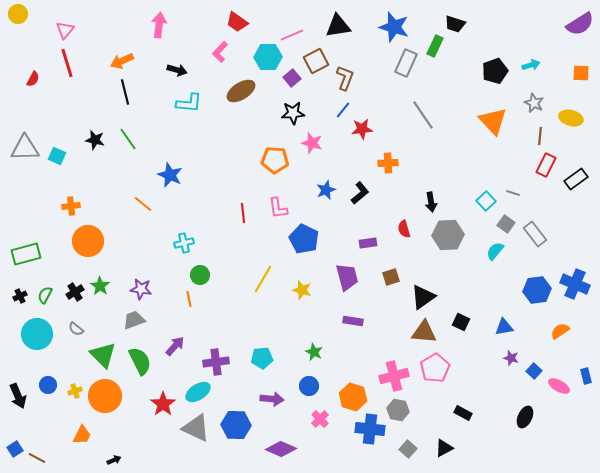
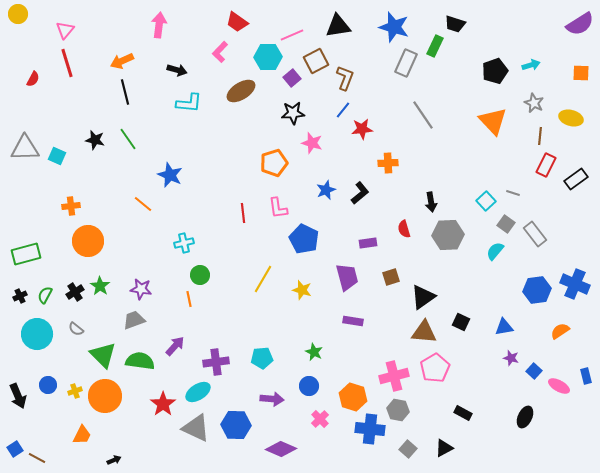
orange pentagon at (275, 160): moved 1 px left, 3 px down; rotated 20 degrees counterclockwise
green semicircle at (140, 361): rotated 56 degrees counterclockwise
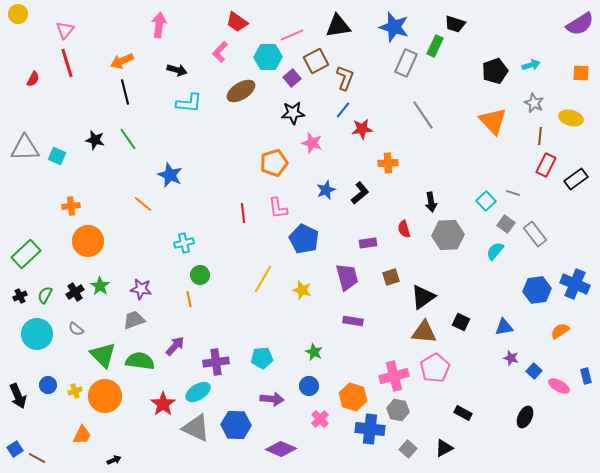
green rectangle at (26, 254): rotated 28 degrees counterclockwise
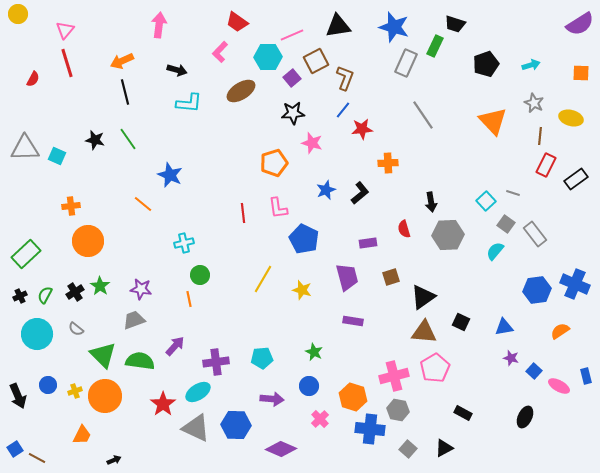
black pentagon at (495, 71): moved 9 px left, 7 px up
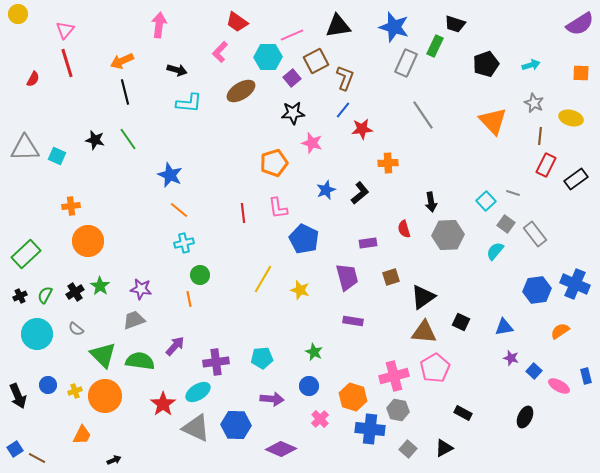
orange line at (143, 204): moved 36 px right, 6 px down
yellow star at (302, 290): moved 2 px left
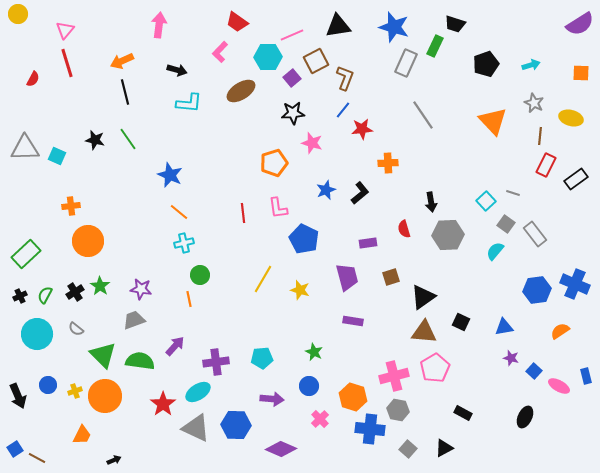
orange line at (179, 210): moved 2 px down
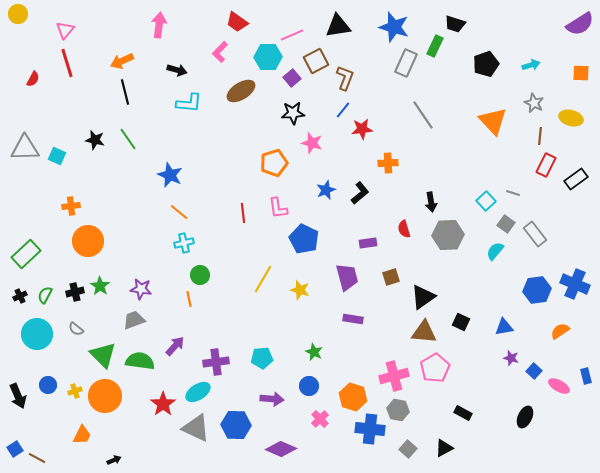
black cross at (75, 292): rotated 18 degrees clockwise
purple rectangle at (353, 321): moved 2 px up
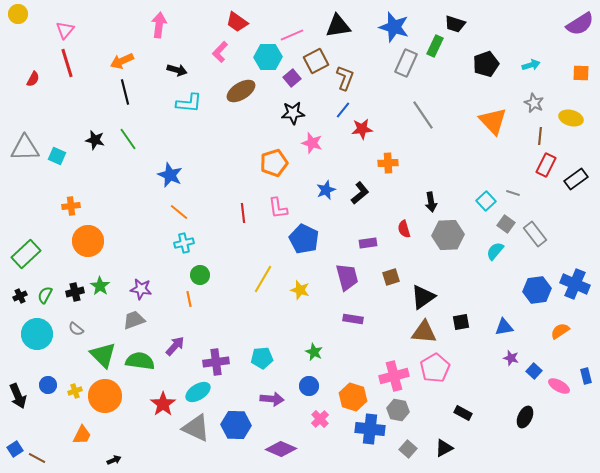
black square at (461, 322): rotated 36 degrees counterclockwise
